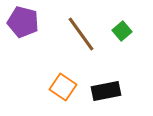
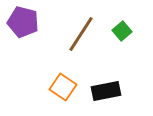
brown line: rotated 69 degrees clockwise
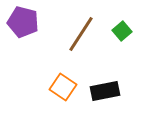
black rectangle: moved 1 px left
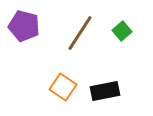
purple pentagon: moved 1 px right, 4 px down
brown line: moved 1 px left, 1 px up
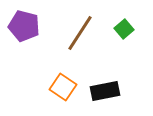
green square: moved 2 px right, 2 px up
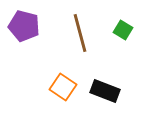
green square: moved 1 px left, 1 px down; rotated 18 degrees counterclockwise
brown line: rotated 48 degrees counterclockwise
black rectangle: rotated 32 degrees clockwise
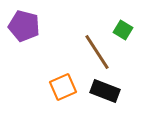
brown line: moved 17 px right, 19 px down; rotated 18 degrees counterclockwise
orange square: rotated 32 degrees clockwise
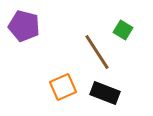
black rectangle: moved 2 px down
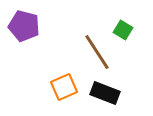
orange square: moved 1 px right
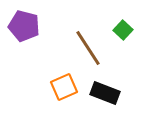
green square: rotated 12 degrees clockwise
brown line: moved 9 px left, 4 px up
